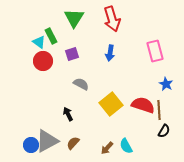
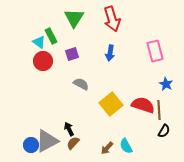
black arrow: moved 1 px right, 15 px down
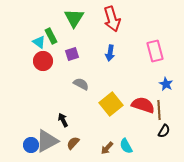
black arrow: moved 6 px left, 9 px up
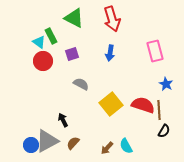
green triangle: rotated 35 degrees counterclockwise
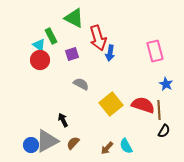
red arrow: moved 14 px left, 19 px down
cyan triangle: moved 3 px down
red circle: moved 3 px left, 1 px up
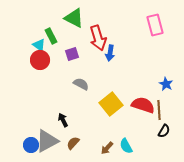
pink rectangle: moved 26 px up
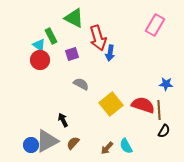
pink rectangle: rotated 45 degrees clockwise
blue star: rotated 24 degrees counterclockwise
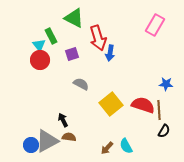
cyan triangle: rotated 16 degrees clockwise
brown semicircle: moved 4 px left, 6 px up; rotated 56 degrees clockwise
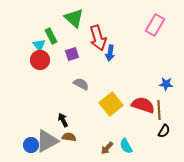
green triangle: rotated 15 degrees clockwise
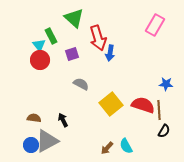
brown semicircle: moved 35 px left, 19 px up
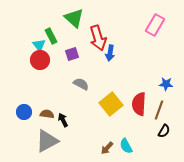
red semicircle: moved 4 px left, 1 px up; rotated 105 degrees counterclockwise
brown line: rotated 24 degrees clockwise
brown semicircle: moved 13 px right, 4 px up
blue circle: moved 7 px left, 33 px up
